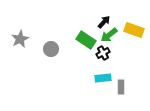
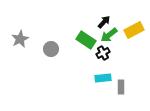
yellow rectangle: rotated 48 degrees counterclockwise
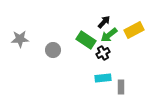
gray star: rotated 24 degrees clockwise
gray circle: moved 2 px right, 1 px down
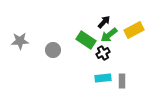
gray star: moved 2 px down
gray rectangle: moved 1 px right, 6 px up
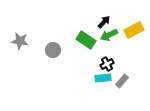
green arrow: rotated 12 degrees clockwise
gray star: rotated 12 degrees clockwise
black cross: moved 4 px right, 11 px down
gray rectangle: rotated 40 degrees clockwise
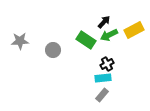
gray star: rotated 12 degrees counterclockwise
gray rectangle: moved 20 px left, 14 px down
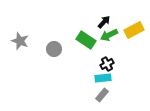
gray star: rotated 24 degrees clockwise
gray circle: moved 1 px right, 1 px up
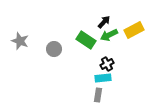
gray rectangle: moved 4 px left; rotated 32 degrees counterclockwise
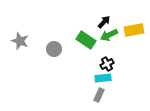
yellow rectangle: rotated 18 degrees clockwise
gray rectangle: moved 1 px right; rotated 16 degrees clockwise
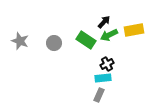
gray circle: moved 6 px up
